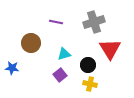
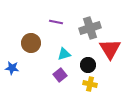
gray cross: moved 4 px left, 6 px down
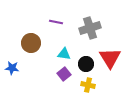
red triangle: moved 9 px down
cyan triangle: rotated 24 degrees clockwise
black circle: moved 2 px left, 1 px up
purple square: moved 4 px right, 1 px up
yellow cross: moved 2 px left, 1 px down
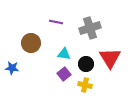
yellow cross: moved 3 px left
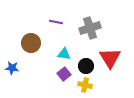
black circle: moved 2 px down
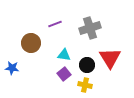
purple line: moved 1 px left, 2 px down; rotated 32 degrees counterclockwise
cyan triangle: moved 1 px down
black circle: moved 1 px right, 1 px up
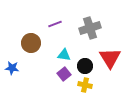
black circle: moved 2 px left, 1 px down
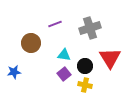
blue star: moved 2 px right, 4 px down; rotated 16 degrees counterclockwise
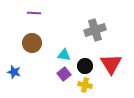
purple line: moved 21 px left, 11 px up; rotated 24 degrees clockwise
gray cross: moved 5 px right, 2 px down
brown circle: moved 1 px right
red triangle: moved 1 px right, 6 px down
blue star: rotated 24 degrees clockwise
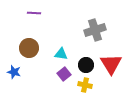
brown circle: moved 3 px left, 5 px down
cyan triangle: moved 3 px left, 1 px up
black circle: moved 1 px right, 1 px up
